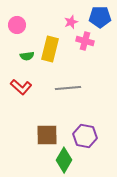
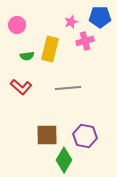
pink cross: rotated 30 degrees counterclockwise
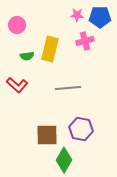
pink star: moved 6 px right, 7 px up; rotated 24 degrees clockwise
red L-shape: moved 4 px left, 2 px up
purple hexagon: moved 4 px left, 7 px up
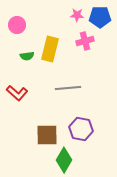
red L-shape: moved 8 px down
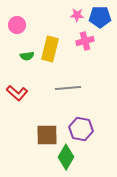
green diamond: moved 2 px right, 3 px up
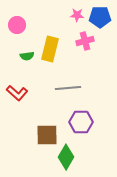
purple hexagon: moved 7 px up; rotated 10 degrees counterclockwise
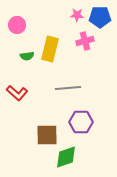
green diamond: rotated 40 degrees clockwise
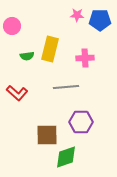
blue pentagon: moved 3 px down
pink circle: moved 5 px left, 1 px down
pink cross: moved 17 px down; rotated 12 degrees clockwise
gray line: moved 2 px left, 1 px up
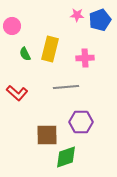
blue pentagon: rotated 20 degrees counterclockwise
green semicircle: moved 2 px left, 2 px up; rotated 72 degrees clockwise
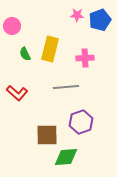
purple hexagon: rotated 20 degrees counterclockwise
green diamond: rotated 15 degrees clockwise
